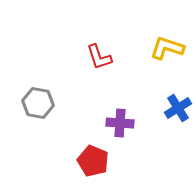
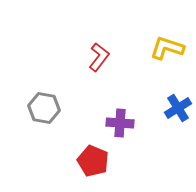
red L-shape: rotated 124 degrees counterclockwise
gray hexagon: moved 6 px right, 5 px down
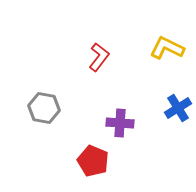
yellow L-shape: rotated 8 degrees clockwise
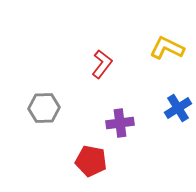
red L-shape: moved 3 px right, 7 px down
gray hexagon: rotated 12 degrees counterclockwise
purple cross: rotated 12 degrees counterclockwise
red pentagon: moved 2 px left; rotated 12 degrees counterclockwise
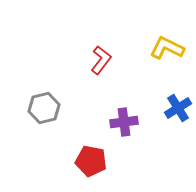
red L-shape: moved 1 px left, 4 px up
gray hexagon: rotated 12 degrees counterclockwise
purple cross: moved 4 px right, 1 px up
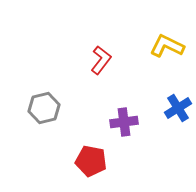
yellow L-shape: moved 2 px up
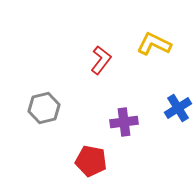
yellow L-shape: moved 13 px left, 2 px up
